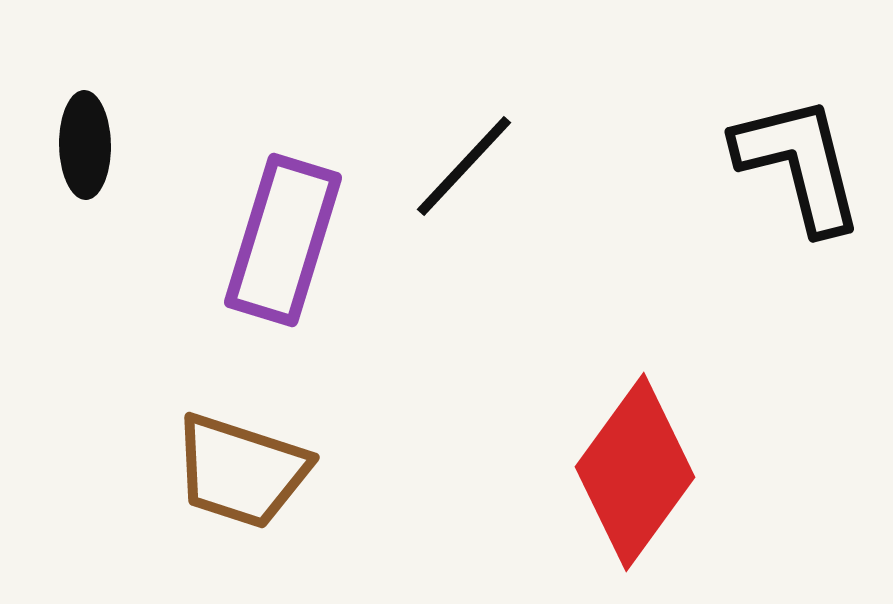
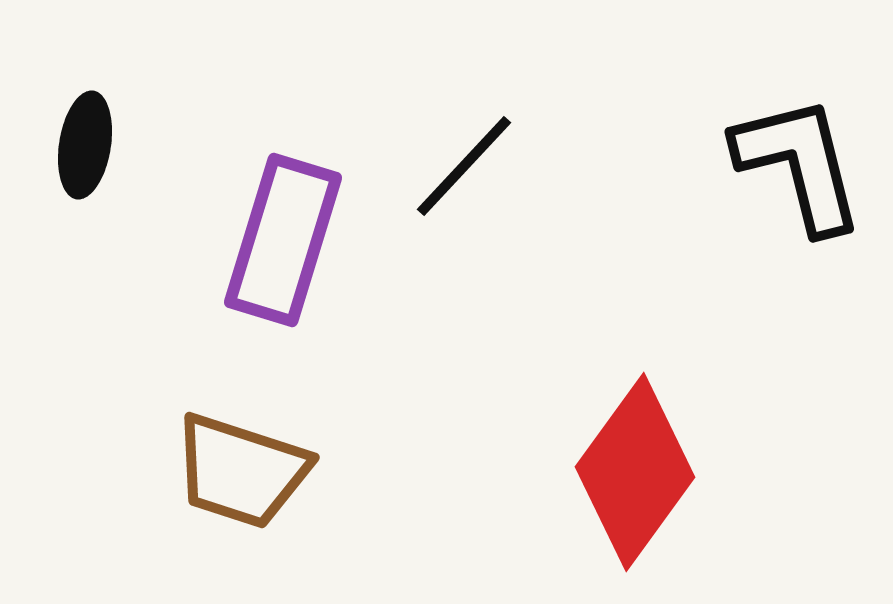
black ellipse: rotated 10 degrees clockwise
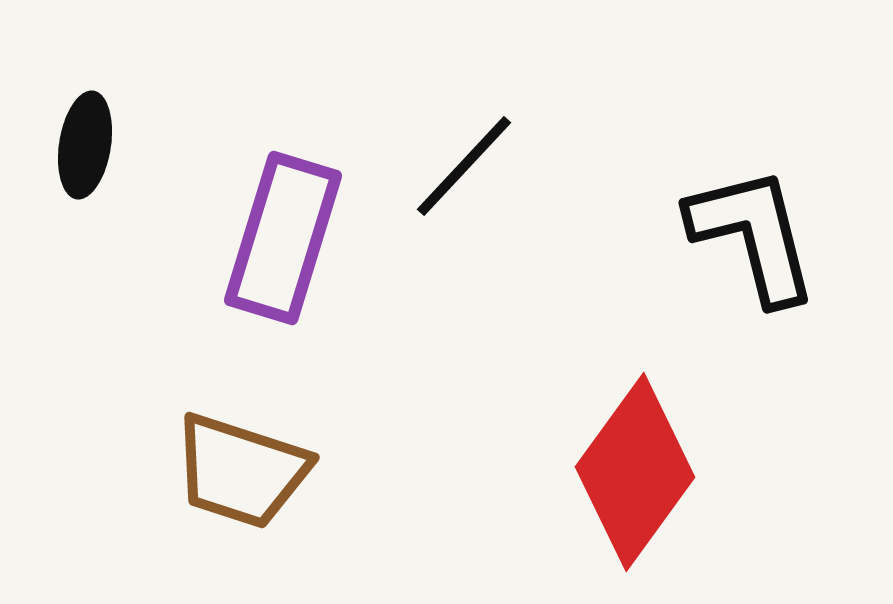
black L-shape: moved 46 px left, 71 px down
purple rectangle: moved 2 px up
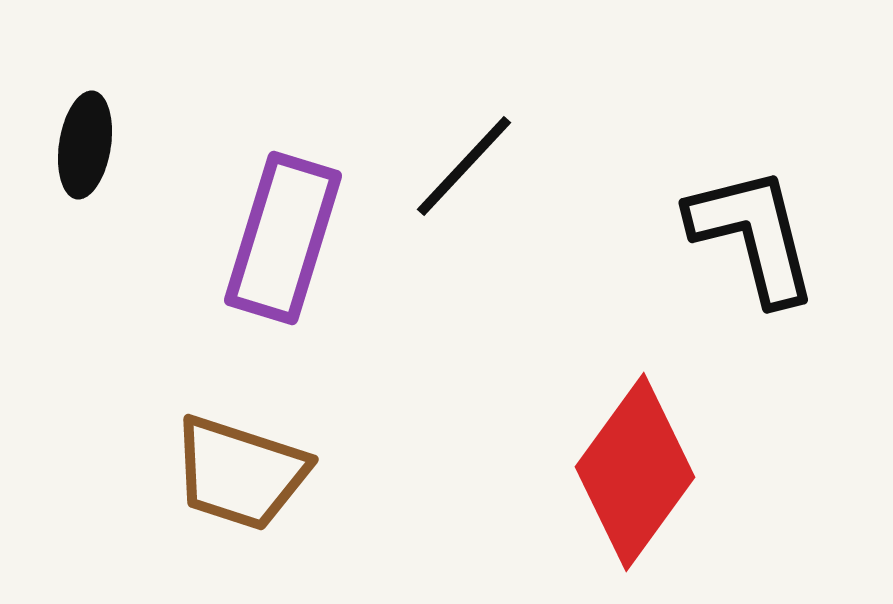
brown trapezoid: moved 1 px left, 2 px down
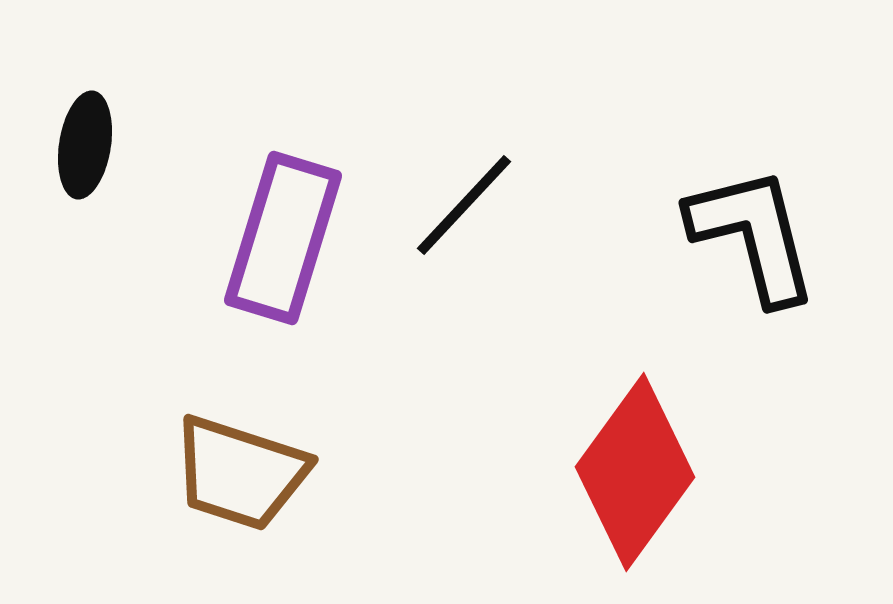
black line: moved 39 px down
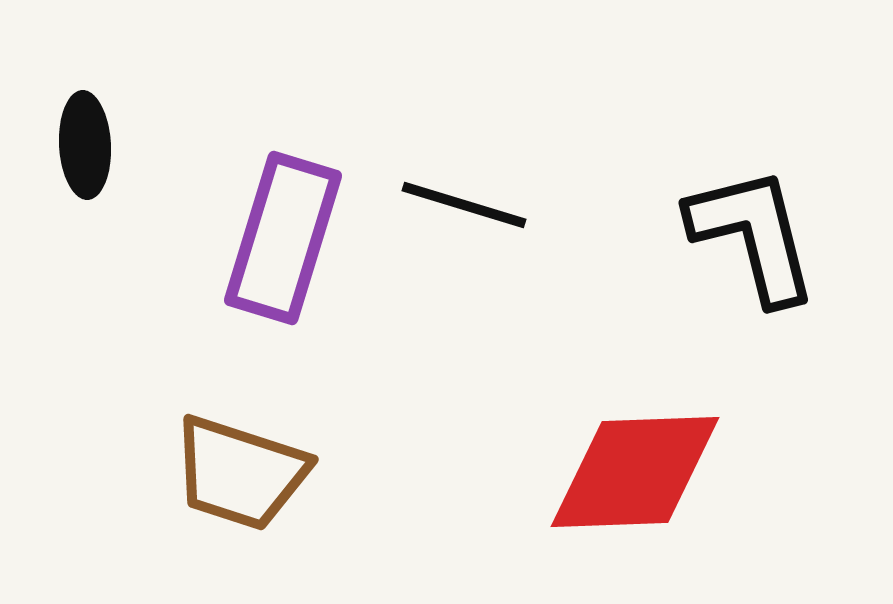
black ellipse: rotated 12 degrees counterclockwise
black line: rotated 64 degrees clockwise
red diamond: rotated 52 degrees clockwise
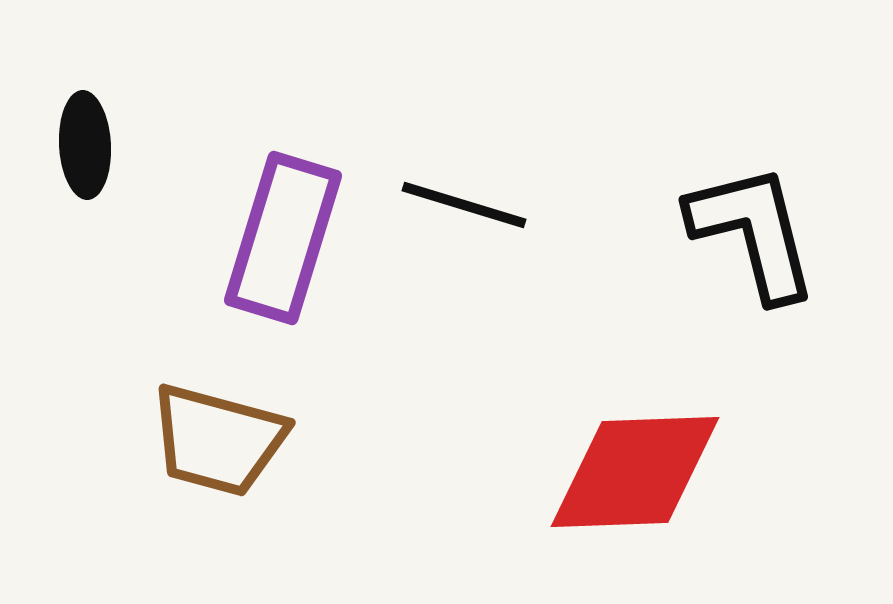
black L-shape: moved 3 px up
brown trapezoid: moved 22 px left, 33 px up; rotated 3 degrees counterclockwise
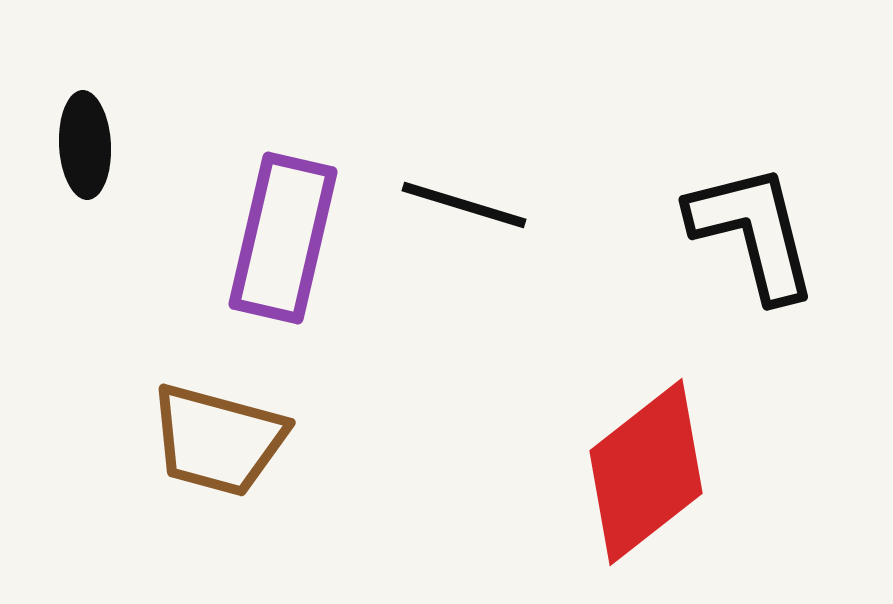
purple rectangle: rotated 4 degrees counterclockwise
red diamond: moved 11 px right; rotated 36 degrees counterclockwise
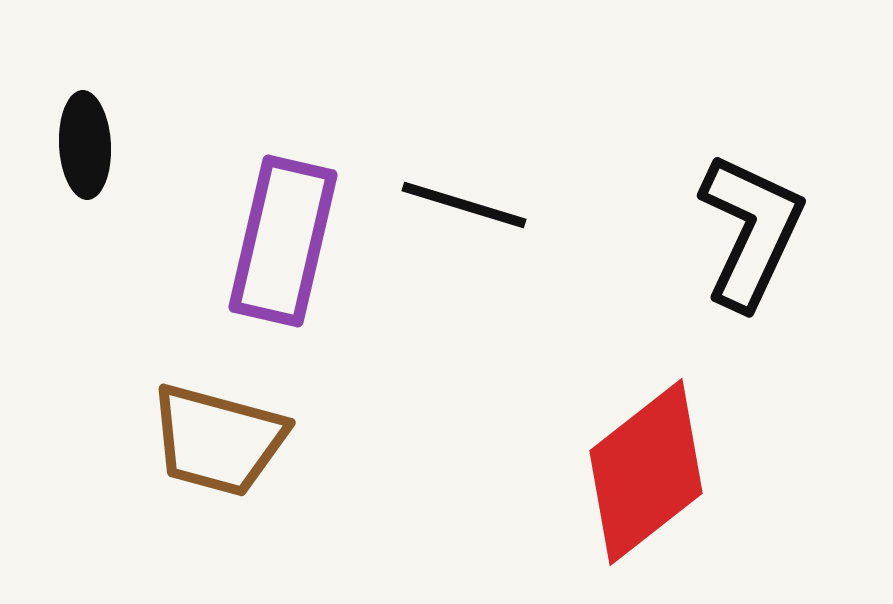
black L-shape: moved 2 px left, 1 px up; rotated 39 degrees clockwise
purple rectangle: moved 3 px down
